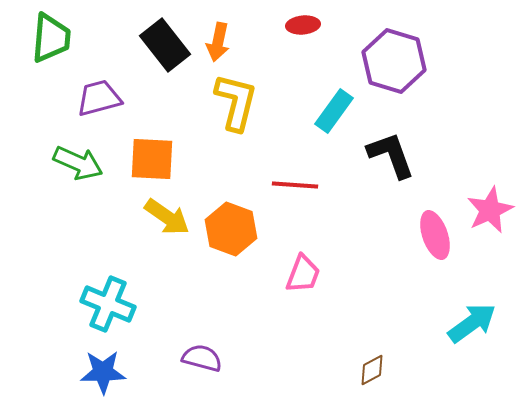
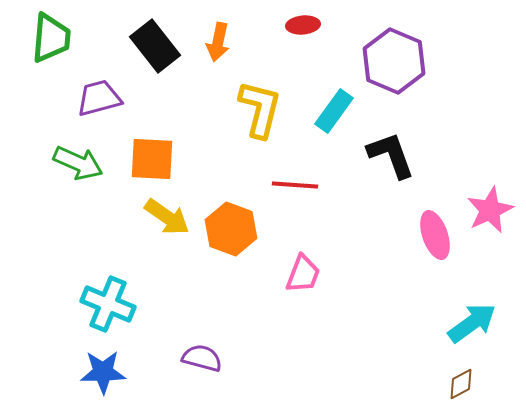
black rectangle: moved 10 px left, 1 px down
purple hexagon: rotated 6 degrees clockwise
yellow L-shape: moved 24 px right, 7 px down
brown diamond: moved 89 px right, 14 px down
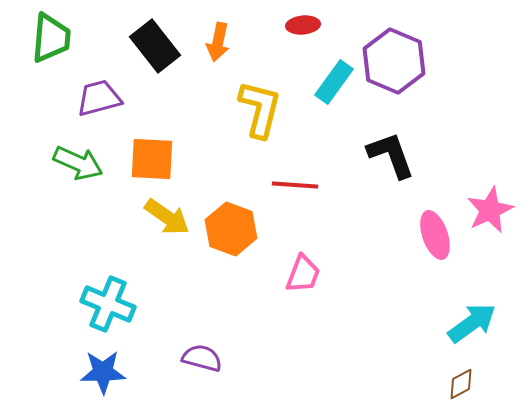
cyan rectangle: moved 29 px up
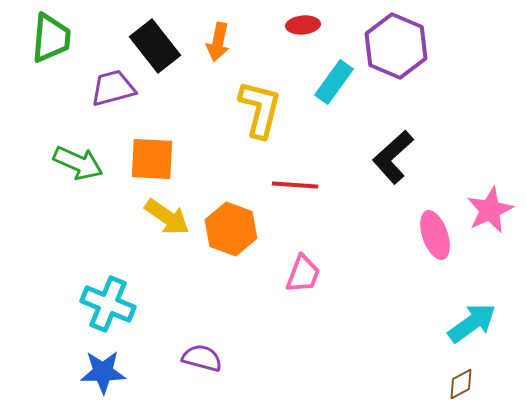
purple hexagon: moved 2 px right, 15 px up
purple trapezoid: moved 14 px right, 10 px up
black L-shape: moved 2 px right, 2 px down; rotated 112 degrees counterclockwise
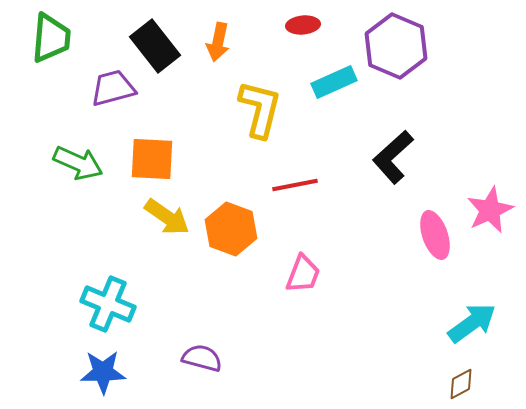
cyan rectangle: rotated 30 degrees clockwise
red line: rotated 15 degrees counterclockwise
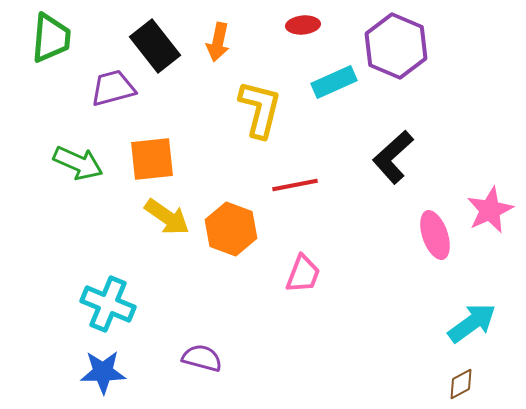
orange square: rotated 9 degrees counterclockwise
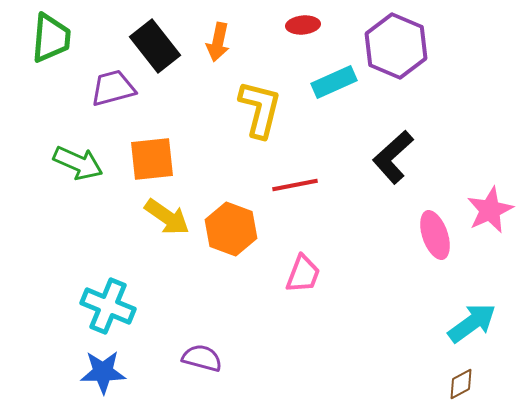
cyan cross: moved 2 px down
